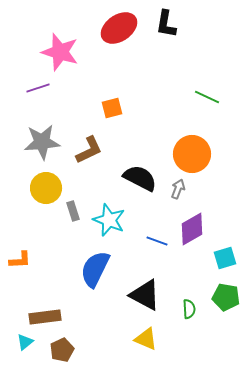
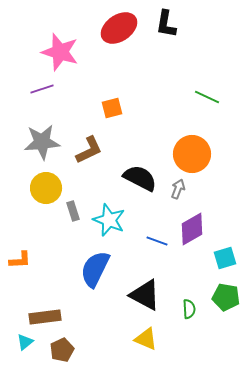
purple line: moved 4 px right, 1 px down
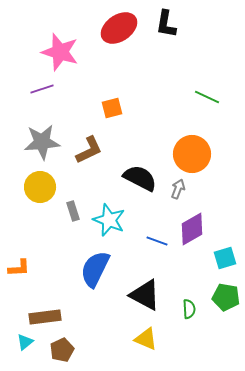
yellow circle: moved 6 px left, 1 px up
orange L-shape: moved 1 px left, 8 px down
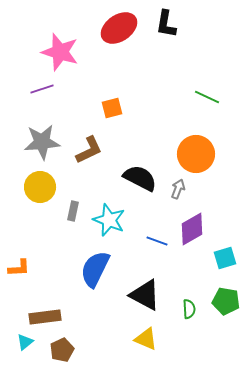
orange circle: moved 4 px right
gray rectangle: rotated 30 degrees clockwise
green pentagon: moved 4 px down
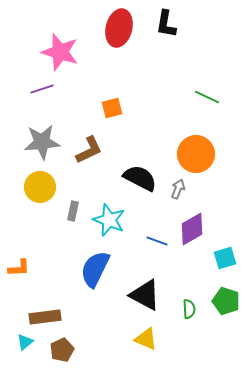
red ellipse: rotated 42 degrees counterclockwise
green pentagon: rotated 8 degrees clockwise
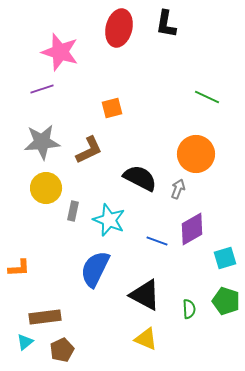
yellow circle: moved 6 px right, 1 px down
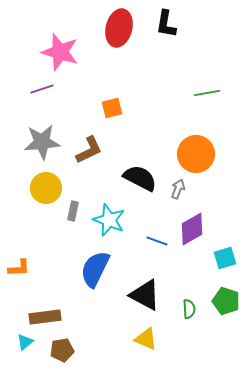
green line: moved 4 px up; rotated 35 degrees counterclockwise
brown pentagon: rotated 15 degrees clockwise
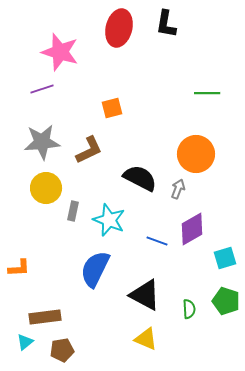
green line: rotated 10 degrees clockwise
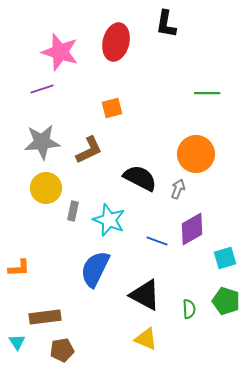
red ellipse: moved 3 px left, 14 px down
cyan triangle: moved 8 px left; rotated 24 degrees counterclockwise
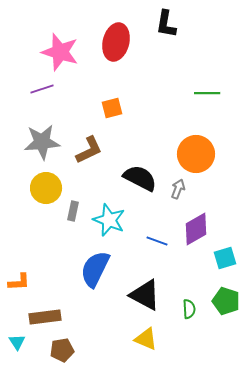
purple diamond: moved 4 px right
orange L-shape: moved 14 px down
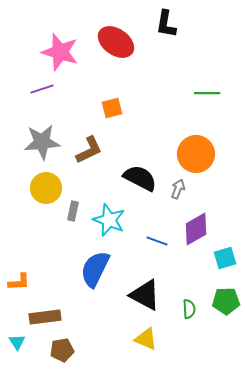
red ellipse: rotated 69 degrees counterclockwise
green pentagon: rotated 20 degrees counterclockwise
